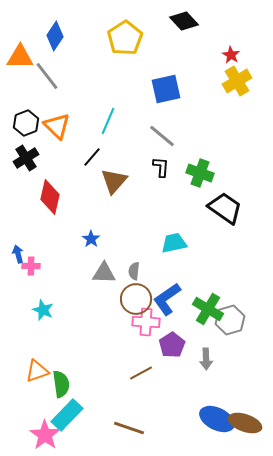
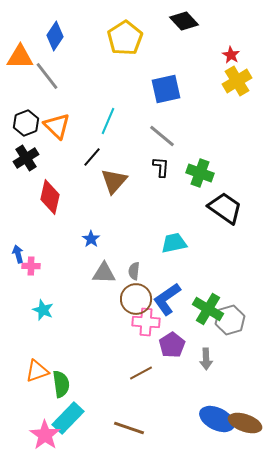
cyan rectangle at (67, 415): moved 1 px right, 3 px down
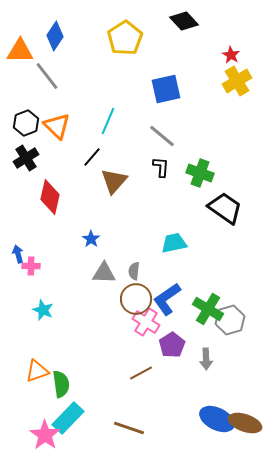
orange triangle at (20, 57): moved 6 px up
pink cross at (146, 322): rotated 28 degrees clockwise
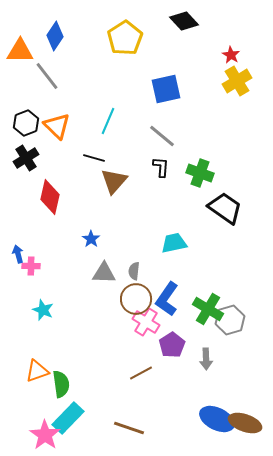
black line at (92, 157): moved 2 px right, 1 px down; rotated 65 degrees clockwise
blue L-shape at (167, 299): rotated 20 degrees counterclockwise
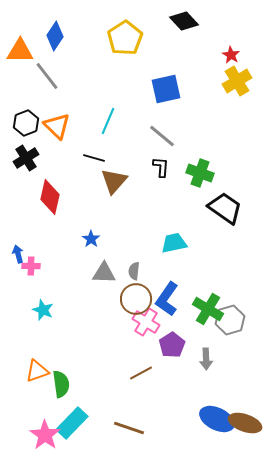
cyan rectangle at (68, 418): moved 4 px right, 5 px down
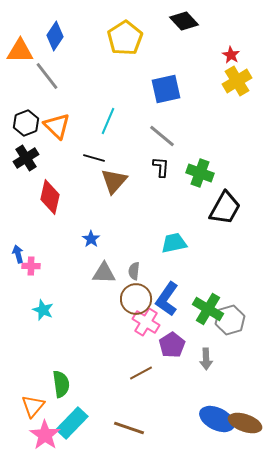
black trapezoid at (225, 208): rotated 84 degrees clockwise
orange triangle at (37, 371): moved 4 px left, 35 px down; rotated 30 degrees counterclockwise
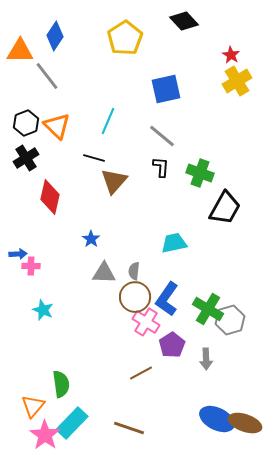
blue arrow at (18, 254): rotated 102 degrees clockwise
brown circle at (136, 299): moved 1 px left, 2 px up
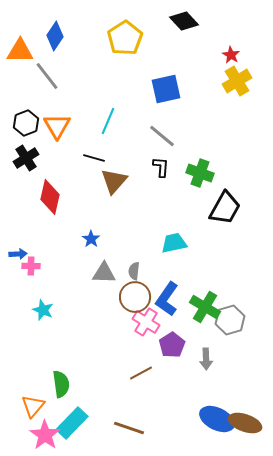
orange triangle at (57, 126): rotated 16 degrees clockwise
green cross at (208, 309): moved 3 px left, 2 px up
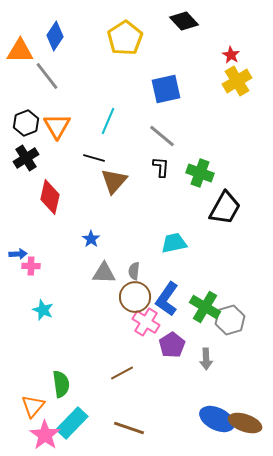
brown line at (141, 373): moved 19 px left
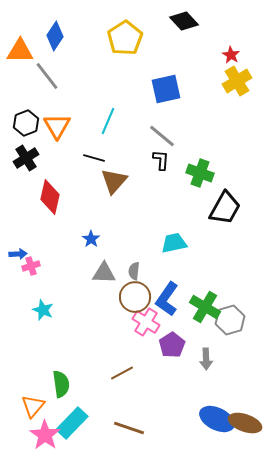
black L-shape at (161, 167): moved 7 px up
pink cross at (31, 266): rotated 18 degrees counterclockwise
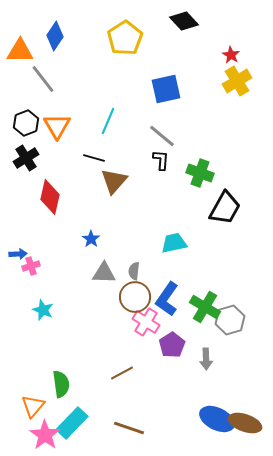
gray line at (47, 76): moved 4 px left, 3 px down
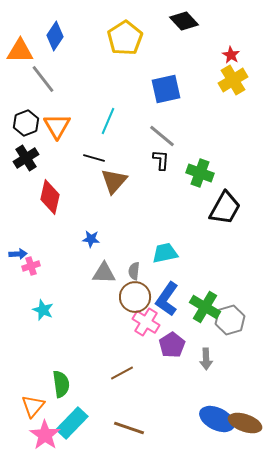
yellow cross at (237, 81): moved 4 px left, 1 px up
blue star at (91, 239): rotated 30 degrees counterclockwise
cyan trapezoid at (174, 243): moved 9 px left, 10 px down
